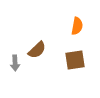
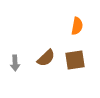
brown semicircle: moved 9 px right, 8 px down
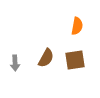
brown semicircle: rotated 18 degrees counterclockwise
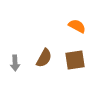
orange semicircle: rotated 72 degrees counterclockwise
brown semicircle: moved 2 px left
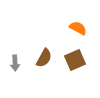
orange semicircle: moved 1 px right, 2 px down
brown square: rotated 15 degrees counterclockwise
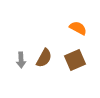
gray arrow: moved 6 px right, 3 px up
